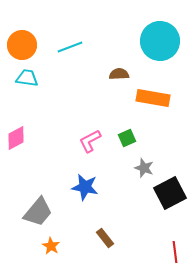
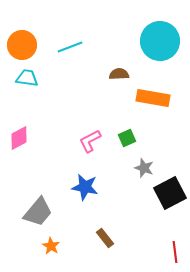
pink diamond: moved 3 px right
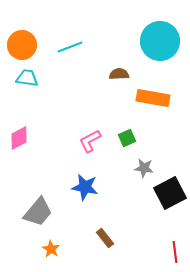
gray star: rotated 12 degrees counterclockwise
orange star: moved 3 px down
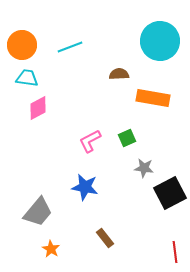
pink diamond: moved 19 px right, 30 px up
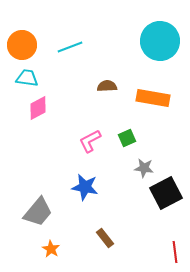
brown semicircle: moved 12 px left, 12 px down
black square: moved 4 px left
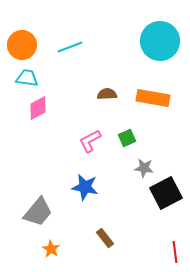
brown semicircle: moved 8 px down
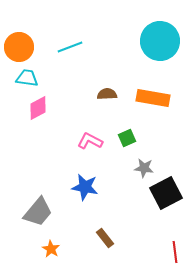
orange circle: moved 3 px left, 2 px down
pink L-shape: rotated 55 degrees clockwise
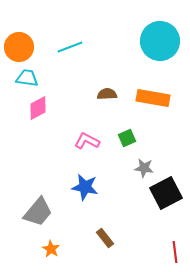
pink L-shape: moved 3 px left
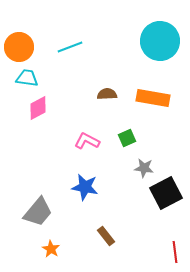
brown rectangle: moved 1 px right, 2 px up
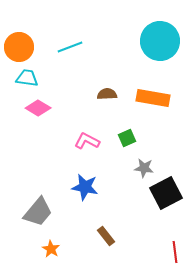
pink diamond: rotated 60 degrees clockwise
